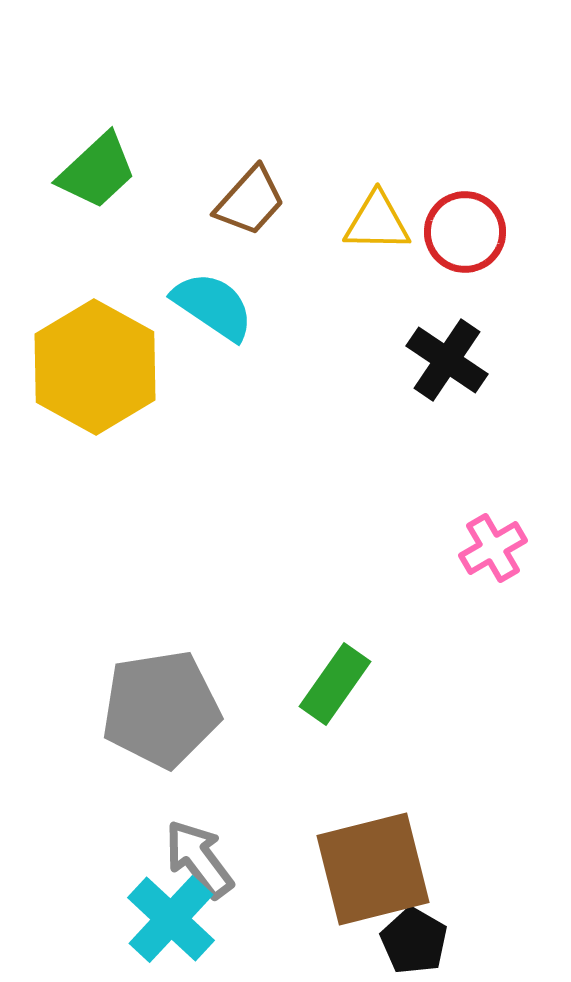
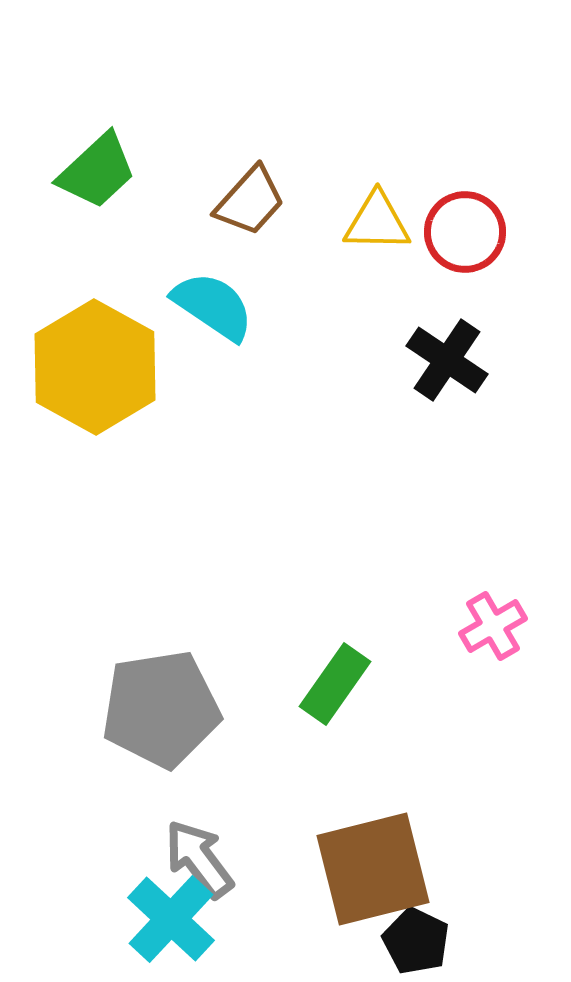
pink cross: moved 78 px down
black pentagon: moved 2 px right; rotated 4 degrees counterclockwise
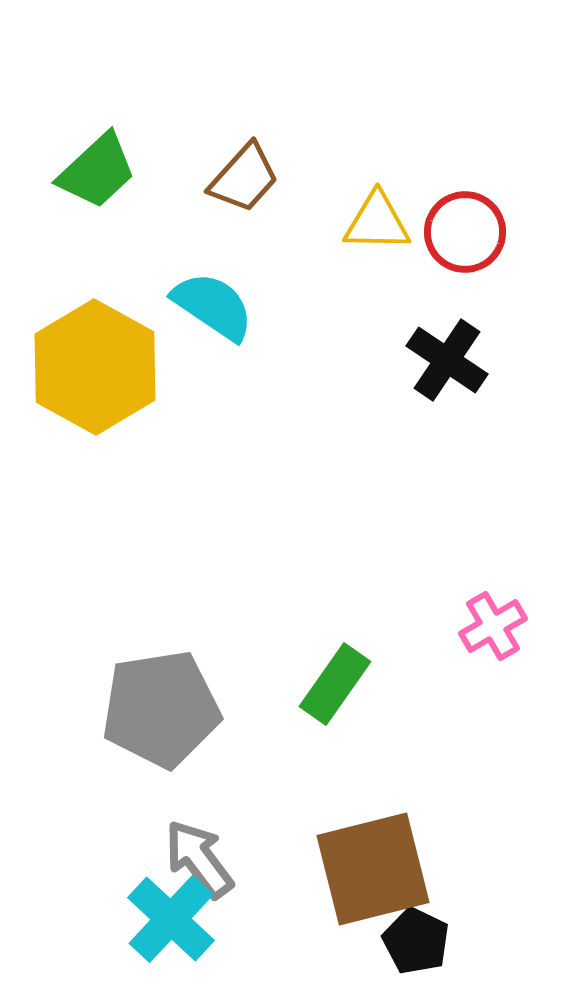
brown trapezoid: moved 6 px left, 23 px up
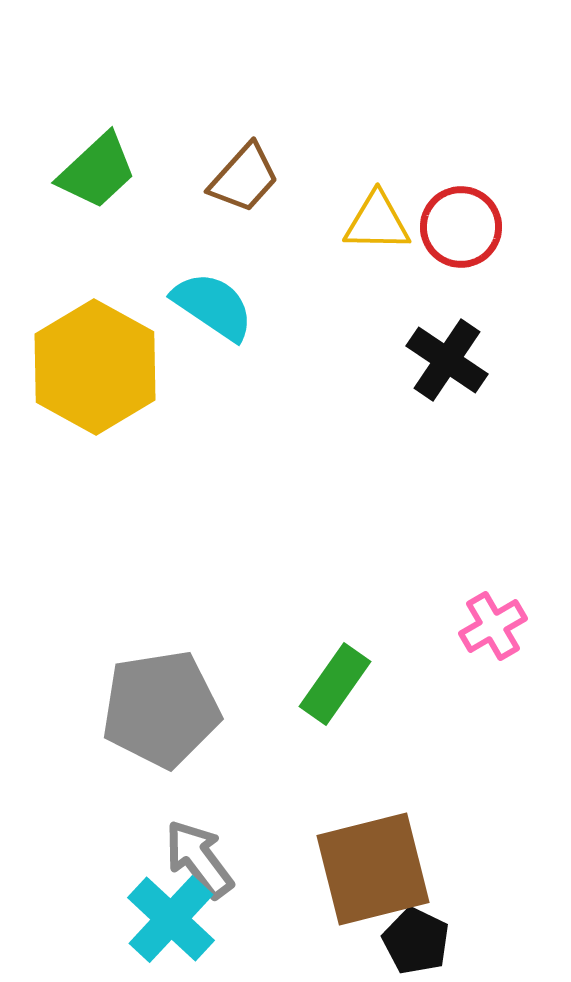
red circle: moved 4 px left, 5 px up
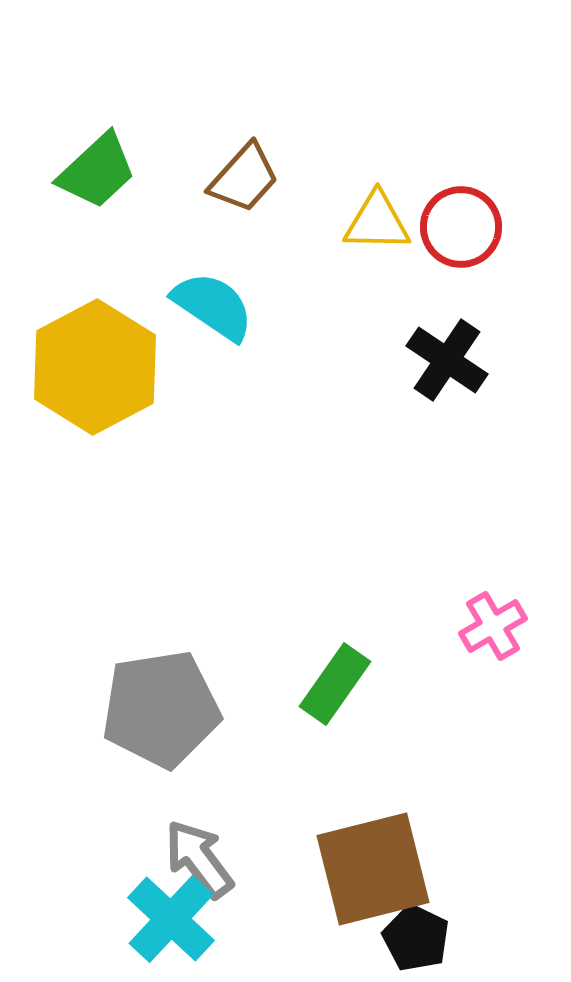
yellow hexagon: rotated 3 degrees clockwise
black pentagon: moved 3 px up
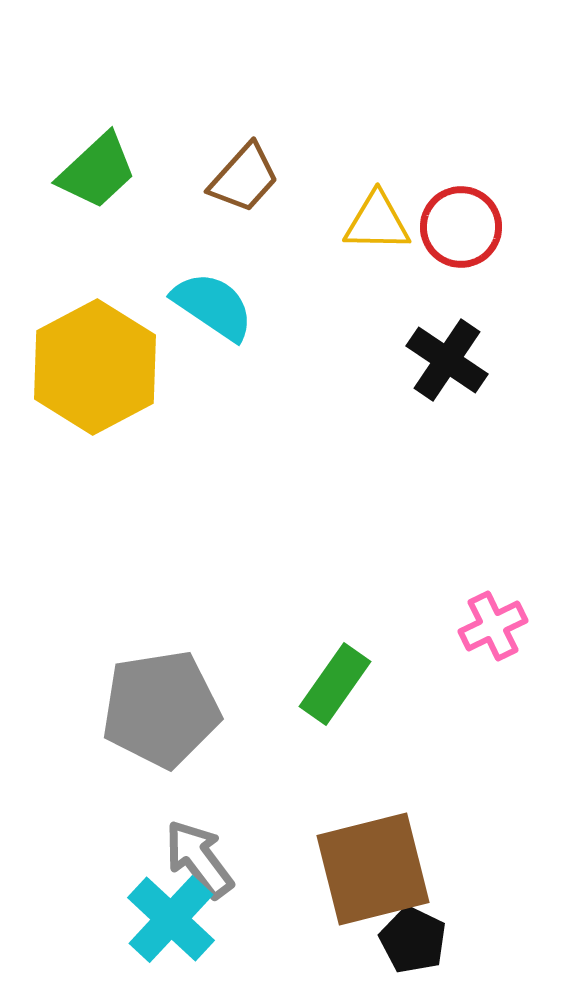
pink cross: rotated 4 degrees clockwise
black pentagon: moved 3 px left, 2 px down
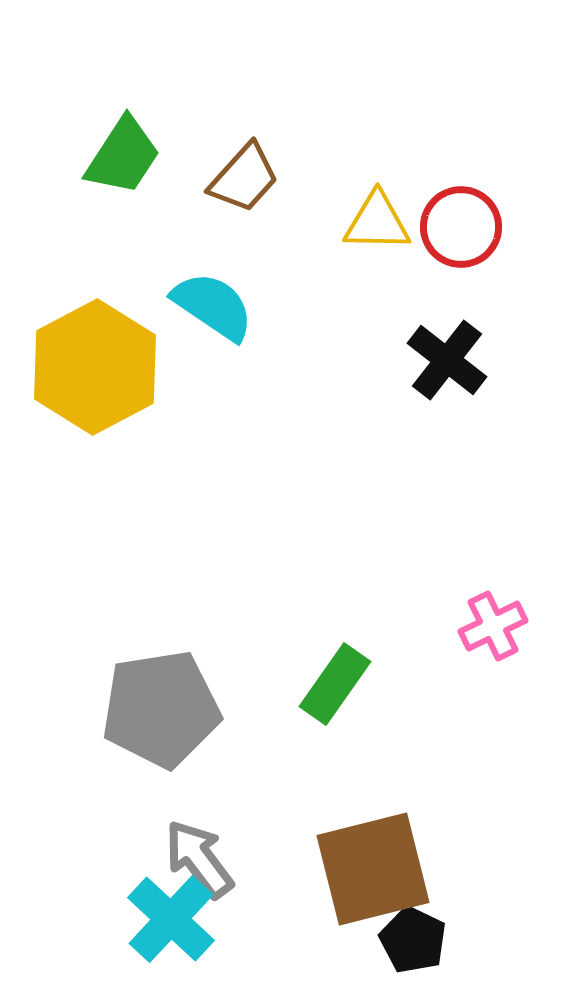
green trapezoid: moved 26 px right, 15 px up; rotated 14 degrees counterclockwise
black cross: rotated 4 degrees clockwise
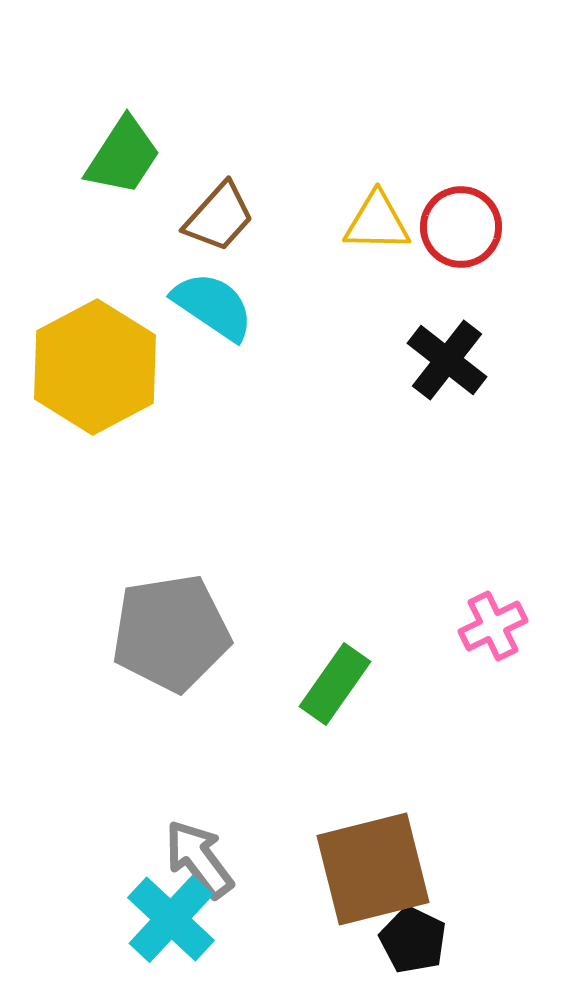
brown trapezoid: moved 25 px left, 39 px down
gray pentagon: moved 10 px right, 76 px up
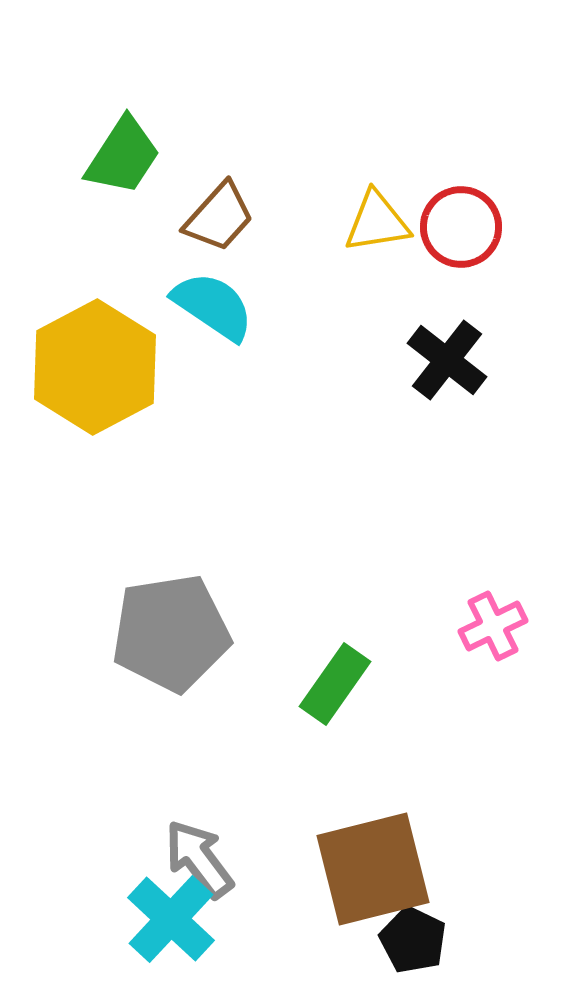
yellow triangle: rotated 10 degrees counterclockwise
